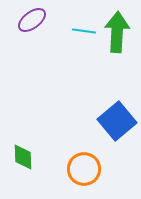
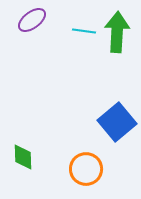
blue square: moved 1 px down
orange circle: moved 2 px right
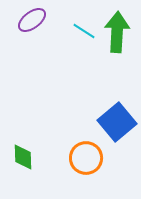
cyan line: rotated 25 degrees clockwise
orange circle: moved 11 px up
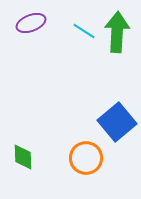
purple ellipse: moved 1 px left, 3 px down; rotated 16 degrees clockwise
